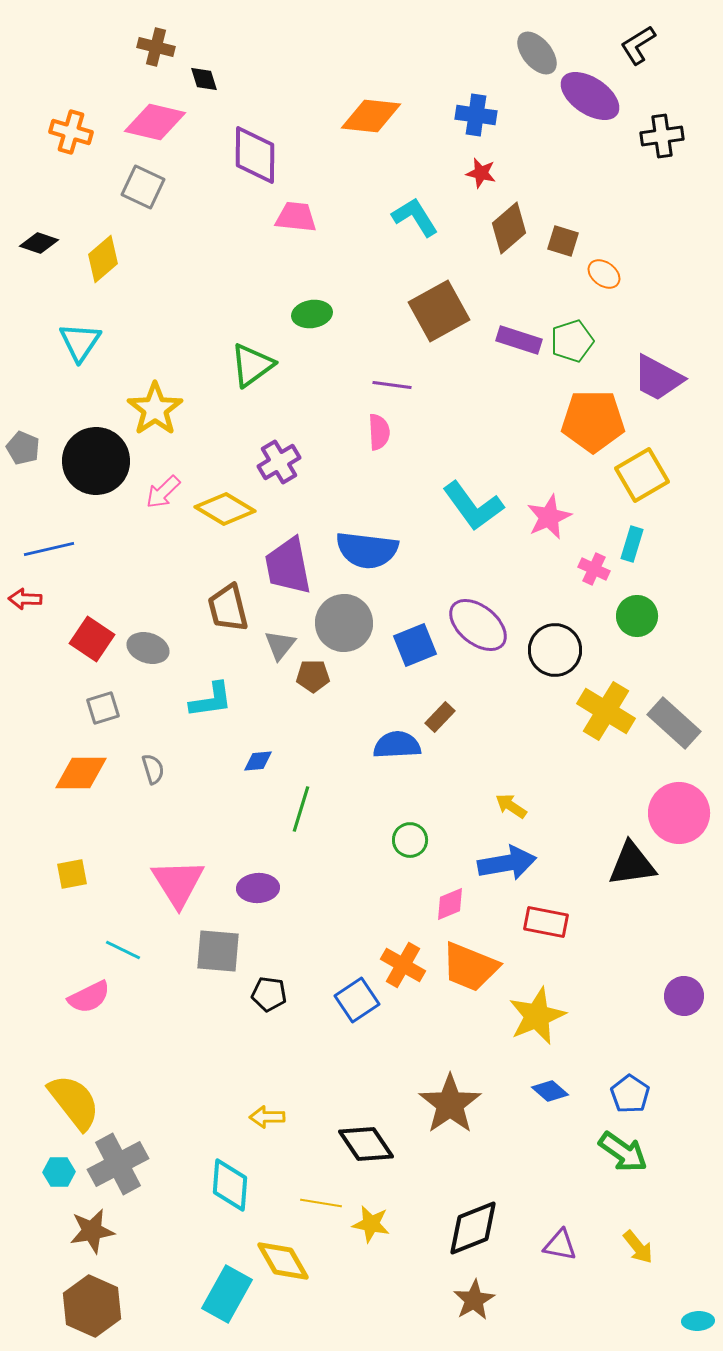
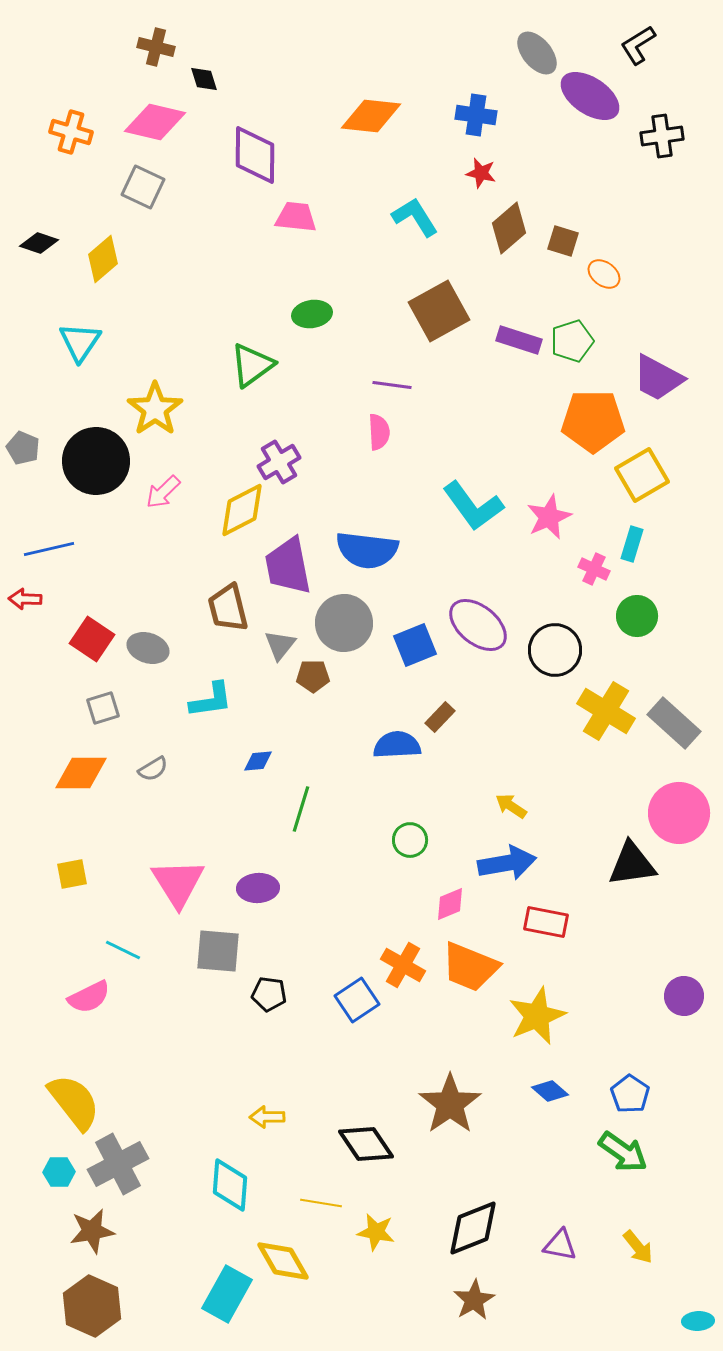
yellow diamond at (225, 509): moved 17 px right, 1 px down; rotated 58 degrees counterclockwise
gray semicircle at (153, 769): rotated 76 degrees clockwise
yellow star at (371, 1224): moved 5 px right, 8 px down
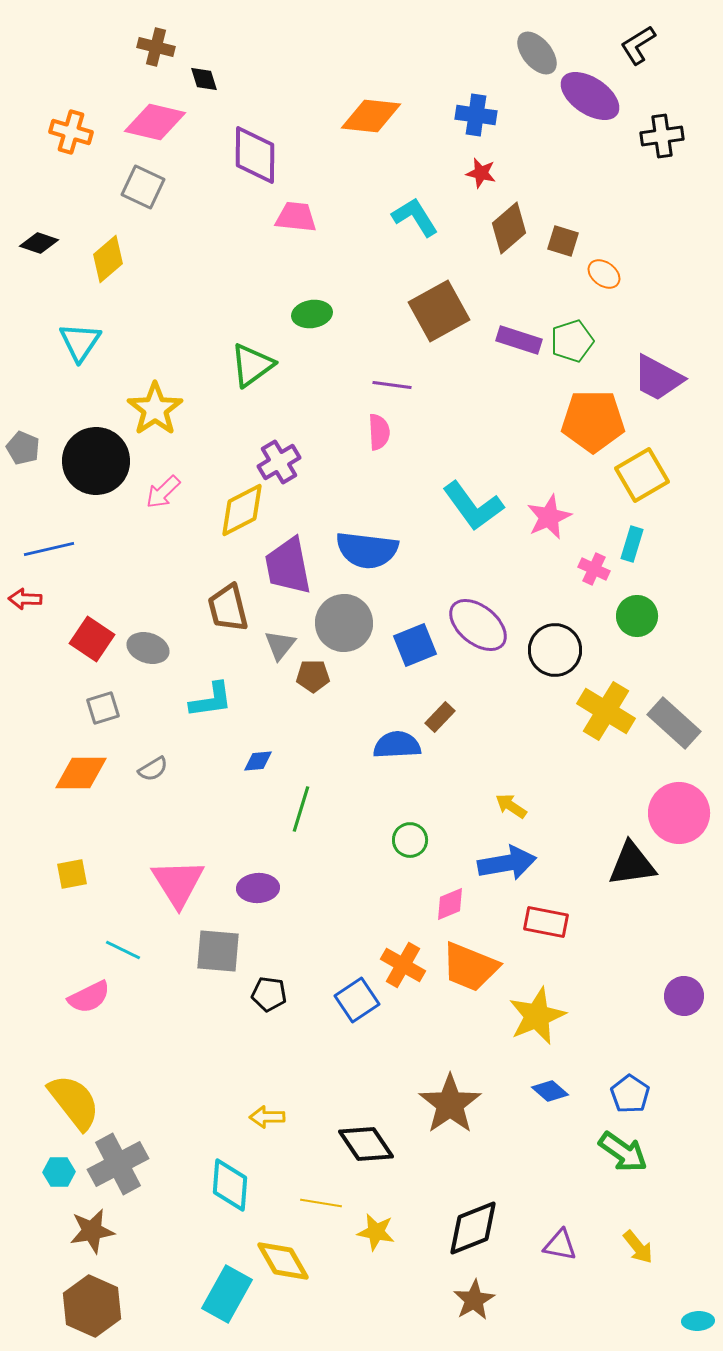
yellow diamond at (103, 259): moved 5 px right
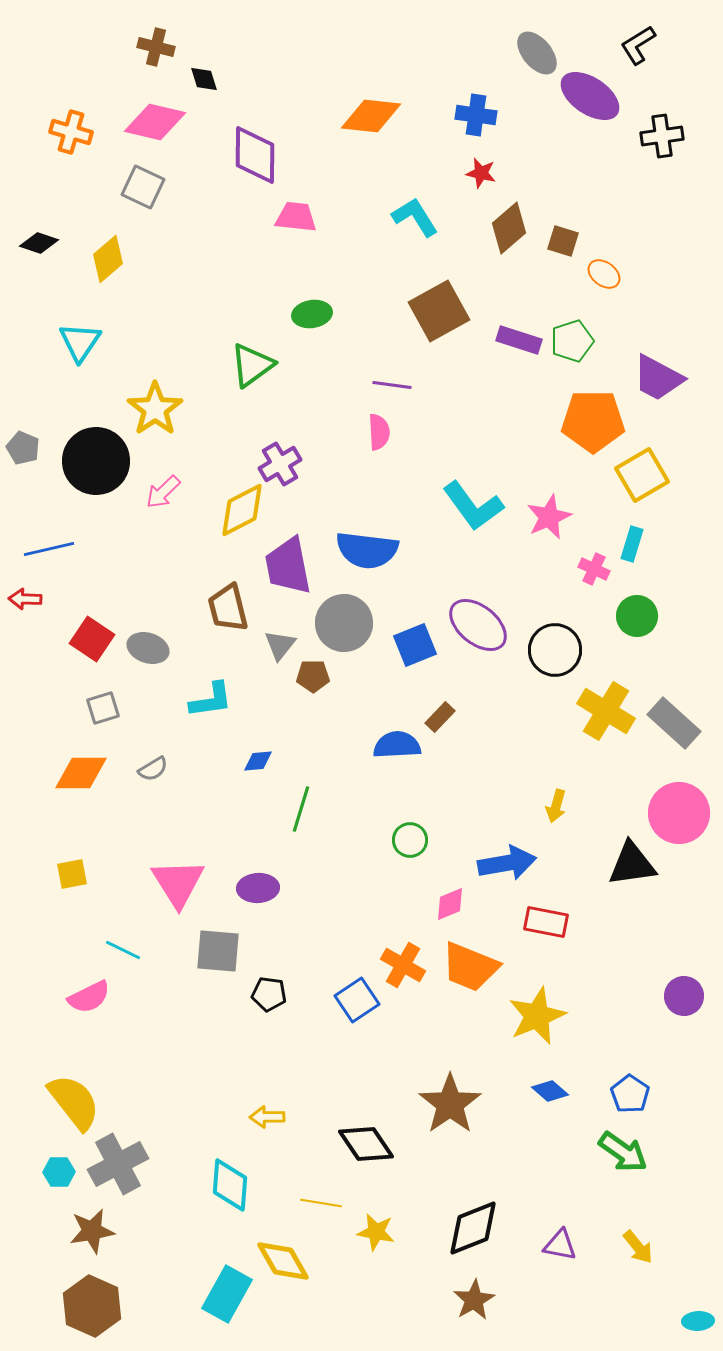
purple cross at (279, 462): moved 1 px right, 2 px down
yellow arrow at (511, 806): moved 45 px right; rotated 108 degrees counterclockwise
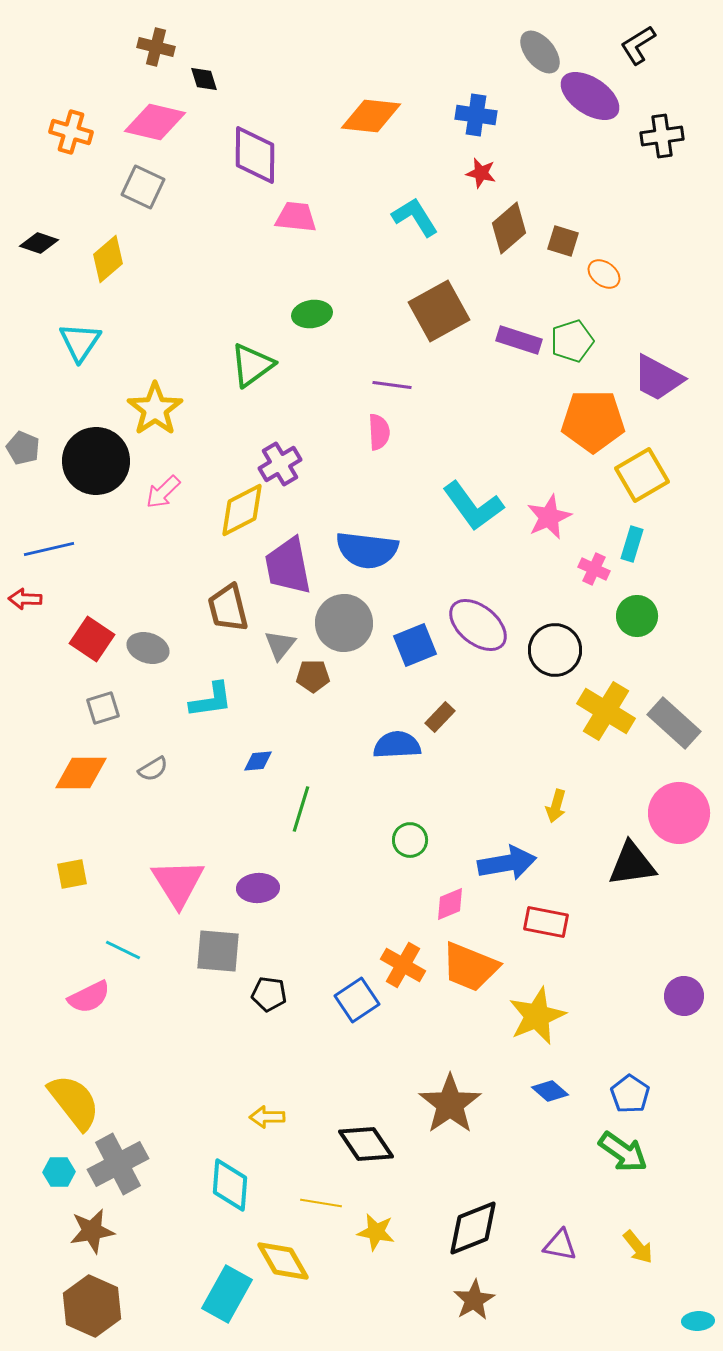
gray ellipse at (537, 53): moved 3 px right, 1 px up
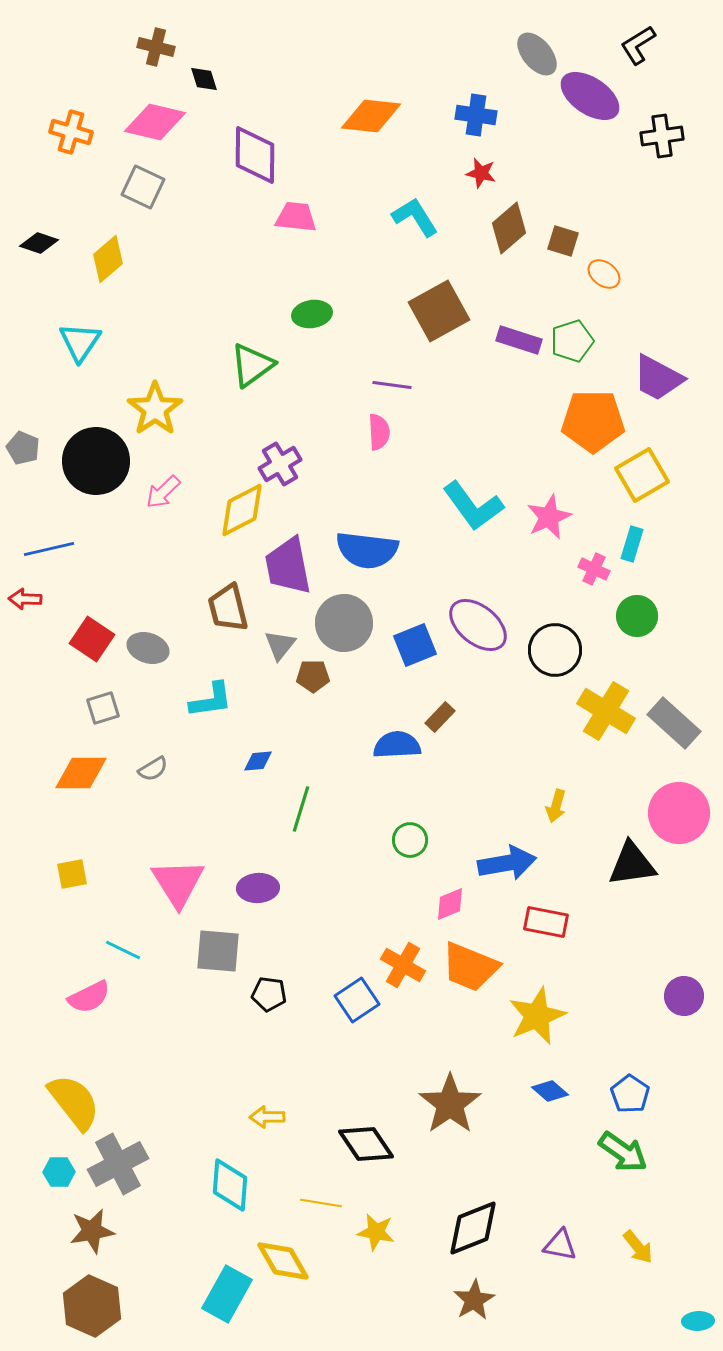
gray ellipse at (540, 52): moved 3 px left, 2 px down
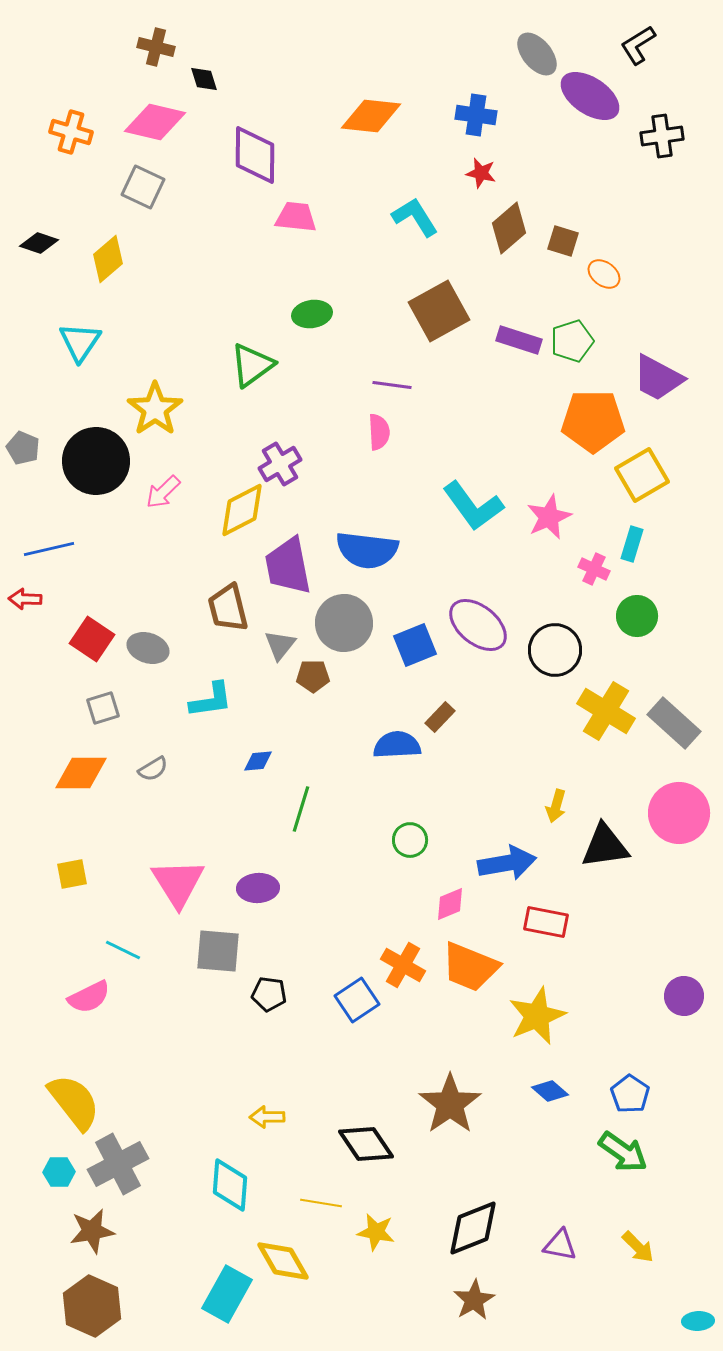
black triangle at (632, 864): moved 27 px left, 18 px up
yellow arrow at (638, 1247): rotated 6 degrees counterclockwise
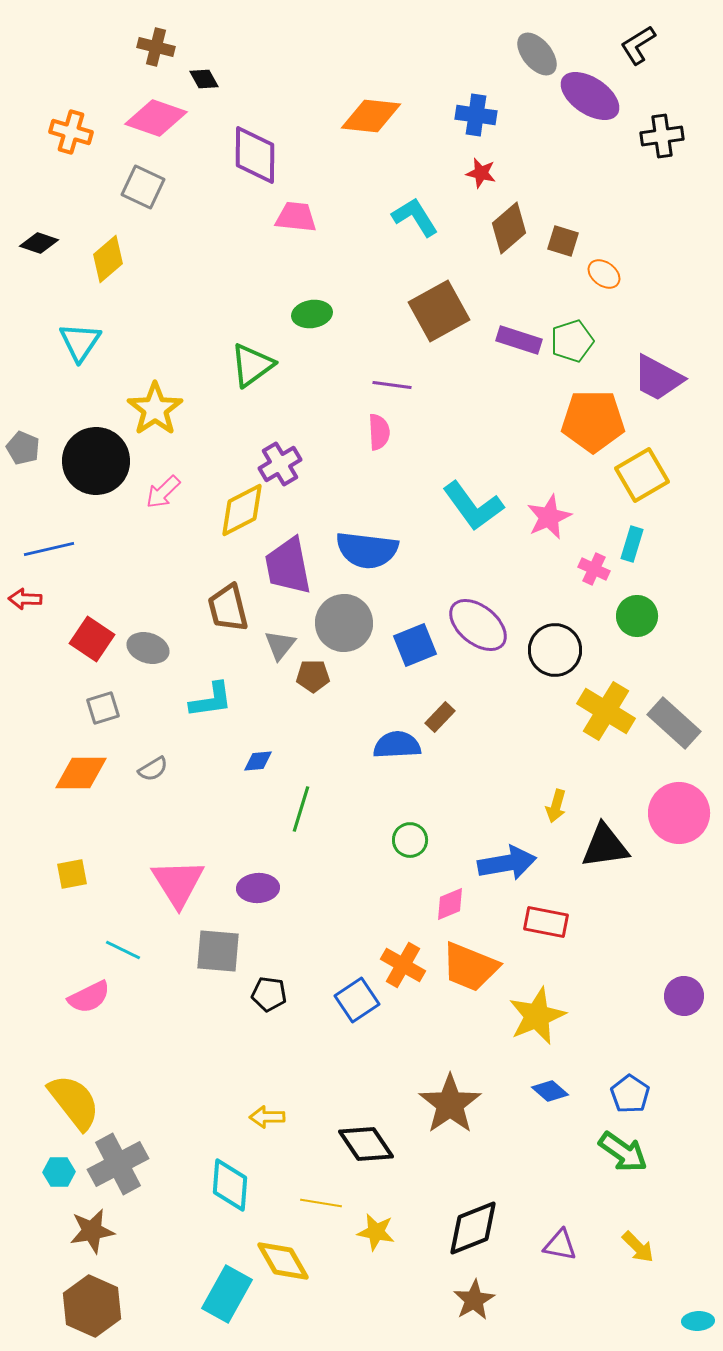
black diamond at (204, 79): rotated 12 degrees counterclockwise
pink diamond at (155, 122): moved 1 px right, 4 px up; rotated 6 degrees clockwise
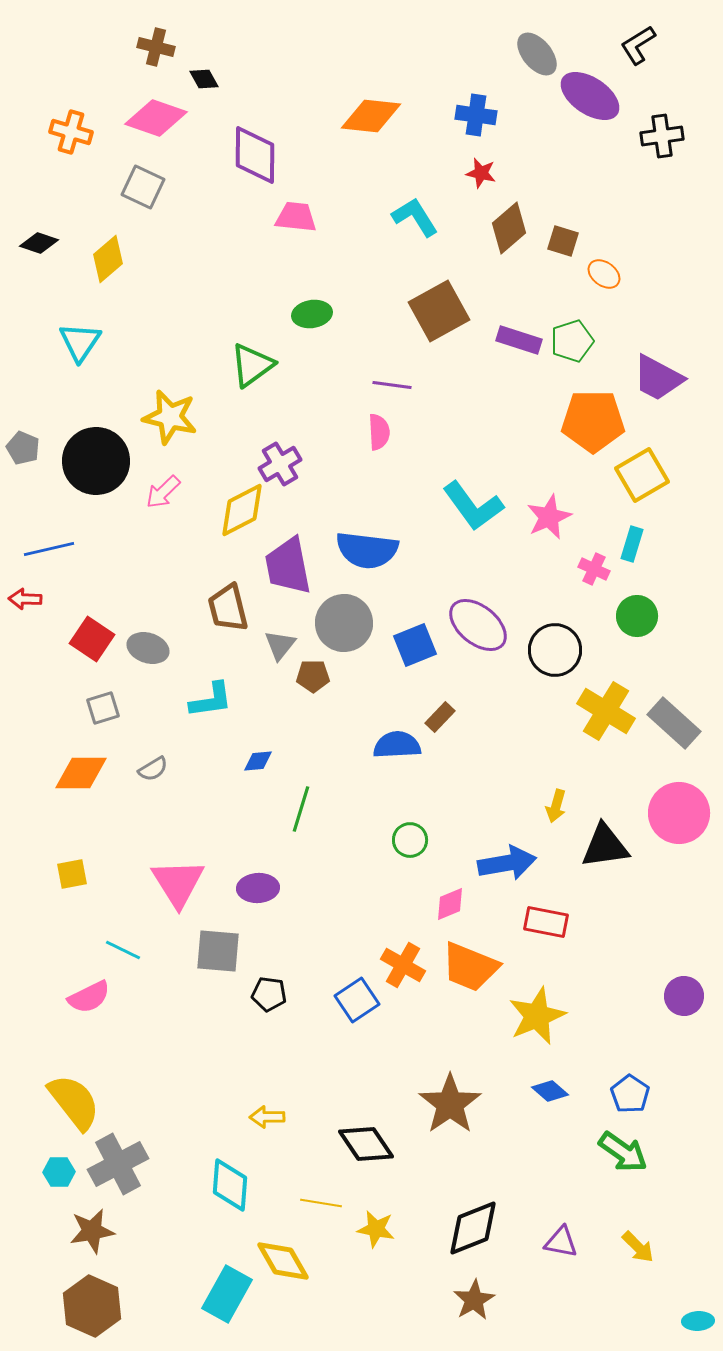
yellow star at (155, 409): moved 15 px right, 8 px down; rotated 24 degrees counterclockwise
yellow star at (376, 1232): moved 3 px up
purple triangle at (560, 1245): moved 1 px right, 3 px up
